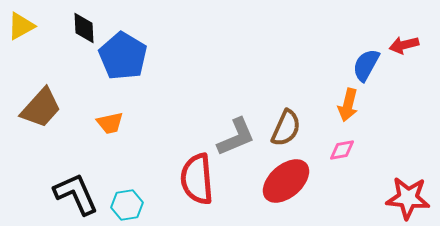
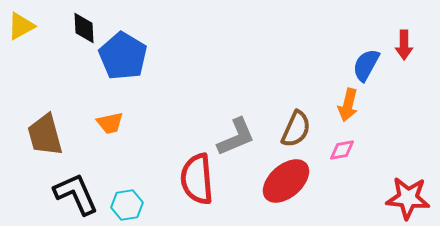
red arrow: rotated 76 degrees counterclockwise
brown trapezoid: moved 4 px right, 27 px down; rotated 123 degrees clockwise
brown semicircle: moved 10 px right, 1 px down
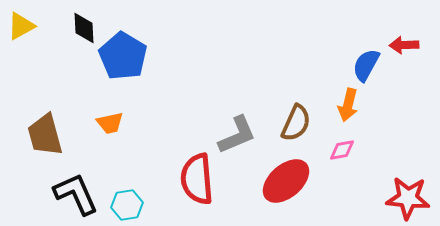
red arrow: rotated 88 degrees clockwise
brown semicircle: moved 6 px up
gray L-shape: moved 1 px right, 2 px up
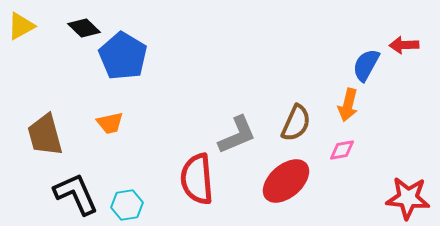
black diamond: rotated 44 degrees counterclockwise
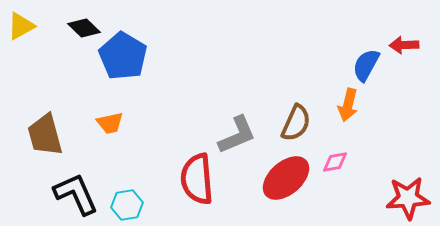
pink diamond: moved 7 px left, 12 px down
red ellipse: moved 3 px up
red star: rotated 9 degrees counterclockwise
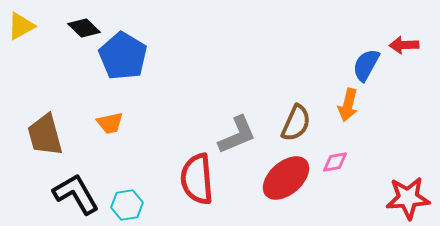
black L-shape: rotated 6 degrees counterclockwise
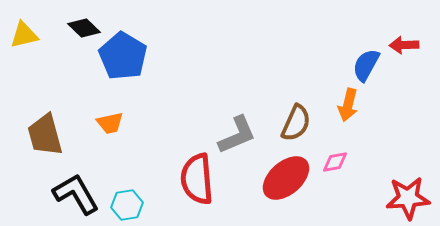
yellow triangle: moved 3 px right, 9 px down; rotated 16 degrees clockwise
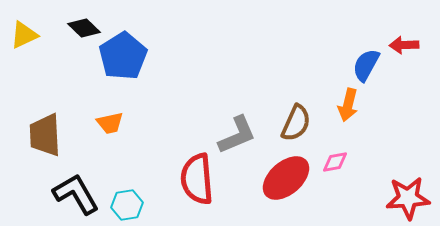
yellow triangle: rotated 12 degrees counterclockwise
blue pentagon: rotated 9 degrees clockwise
brown trapezoid: rotated 12 degrees clockwise
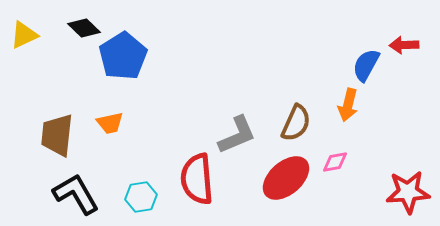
brown trapezoid: moved 12 px right; rotated 9 degrees clockwise
red star: moved 6 px up
cyan hexagon: moved 14 px right, 8 px up
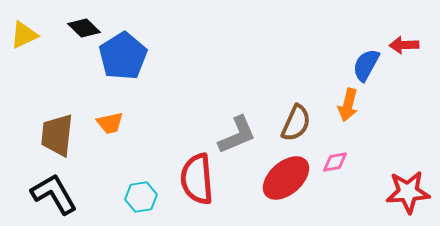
black L-shape: moved 22 px left
